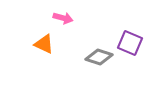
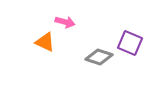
pink arrow: moved 2 px right, 4 px down
orange triangle: moved 1 px right, 2 px up
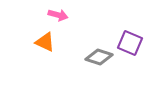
pink arrow: moved 7 px left, 7 px up
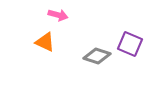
purple square: moved 1 px down
gray diamond: moved 2 px left, 1 px up
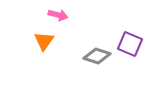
orange triangle: moved 1 px left, 1 px up; rotated 40 degrees clockwise
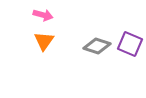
pink arrow: moved 15 px left
gray diamond: moved 10 px up
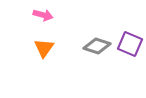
orange triangle: moved 7 px down
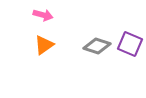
orange triangle: moved 3 px up; rotated 20 degrees clockwise
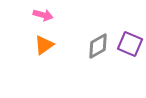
gray diamond: moved 1 px right; rotated 48 degrees counterclockwise
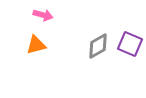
orange triangle: moved 8 px left; rotated 20 degrees clockwise
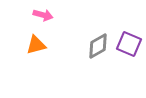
purple square: moved 1 px left
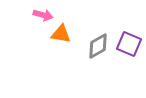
orange triangle: moved 25 px right, 11 px up; rotated 25 degrees clockwise
